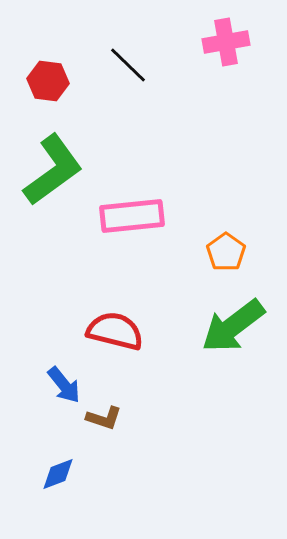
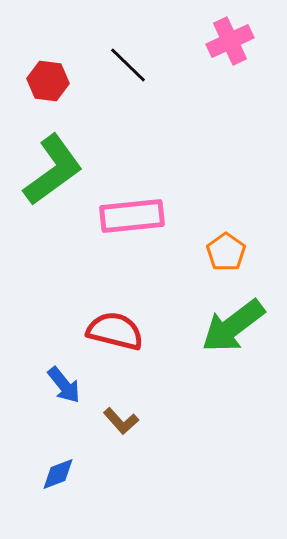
pink cross: moved 4 px right, 1 px up; rotated 15 degrees counterclockwise
brown L-shape: moved 17 px right, 3 px down; rotated 30 degrees clockwise
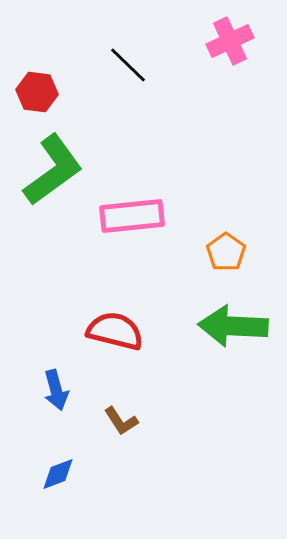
red hexagon: moved 11 px left, 11 px down
green arrow: rotated 40 degrees clockwise
blue arrow: moved 8 px left, 5 px down; rotated 24 degrees clockwise
brown L-shape: rotated 9 degrees clockwise
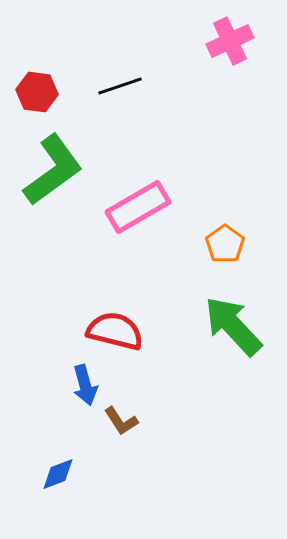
black line: moved 8 px left, 21 px down; rotated 63 degrees counterclockwise
pink rectangle: moved 6 px right, 9 px up; rotated 24 degrees counterclockwise
orange pentagon: moved 1 px left, 8 px up
green arrow: rotated 44 degrees clockwise
blue arrow: moved 29 px right, 5 px up
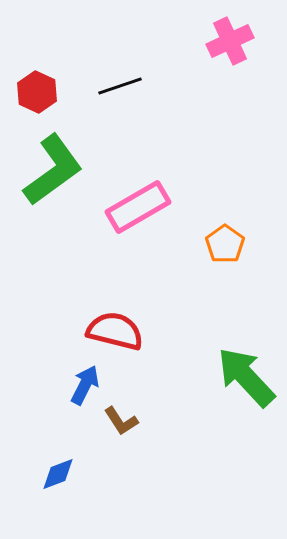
red hexagon: rotated 18 degrees clockwise
green arrow: moved 13 px right, 51 px down
blue arrow: rotated 138 degrees counterclockwise
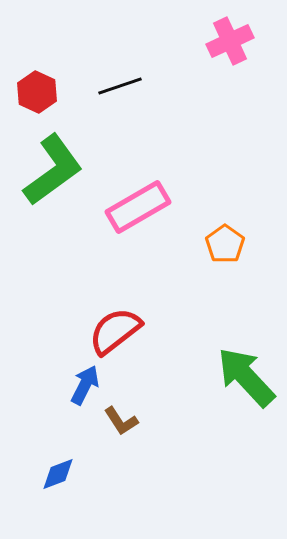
red semicircle: rotated 52 degrees counterclockwise
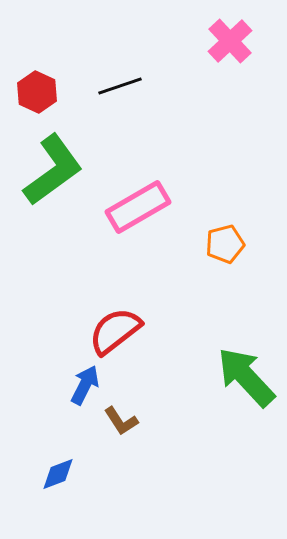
pink cross: rotated 18 degrees counterclockwise
orange pentagon: rotated 21 degrees clockwise
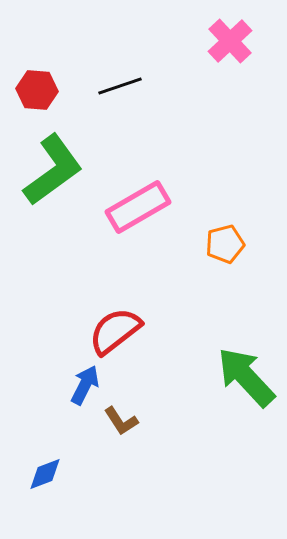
red hexagon: moved 2 px up; rotated 21 degrees counterclockwise
blue diamond: moved 13 px left
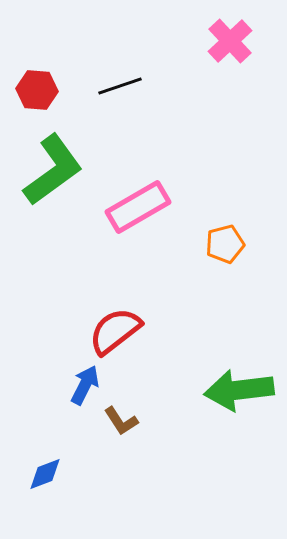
green arrow: moved 7 px left, 13 px down; rotated 54 degrees counterclockwise
